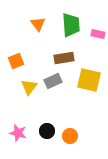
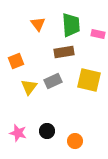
brown rectangle: moved 6 px up
orange circle: moved 5 px right, 5 px down
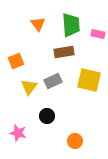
black circle: moved 15 px up
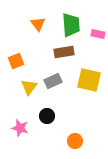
pink star: moved 2 px right, 5 px up
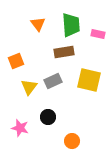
black circle: moved 1 px right, 1 px down
orange circle: moved 3 px left
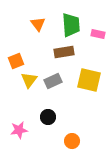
yellow triangle: moved 7 px up
pink star: moved 1 px left, 2 px down; rotated 24 degrees counterclockwise
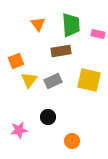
brown rectangle: moved 3 px left, 1 px up
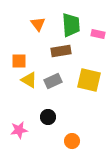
orange square: moved 3 px right; rotated 21 degrees clockwise
yellow triangle: rotated 36 degrees counterclockwise
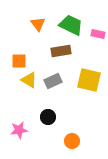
green trapezoid: rotated 60 degrees counterclockwise
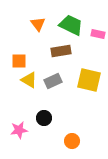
black circle: moved 4 px left, 1 px down
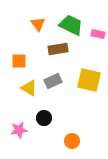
brown rectangle: moved 3 px left, 2 px up
yellow triangle: moved 8 px down
